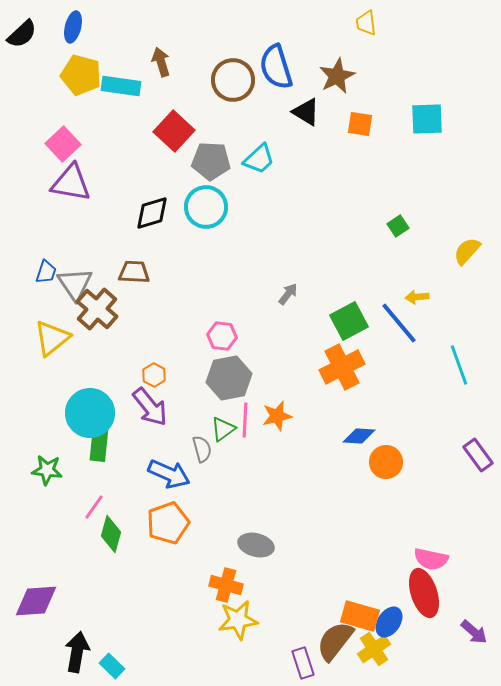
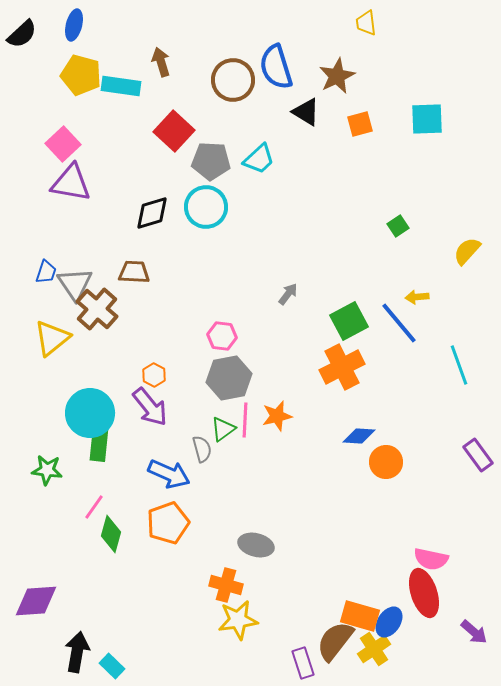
blue ellipse at (73, 27): moved 1 px right, 2 px up
orange square at (360, 124): rotated 24 degrees counterclockwise
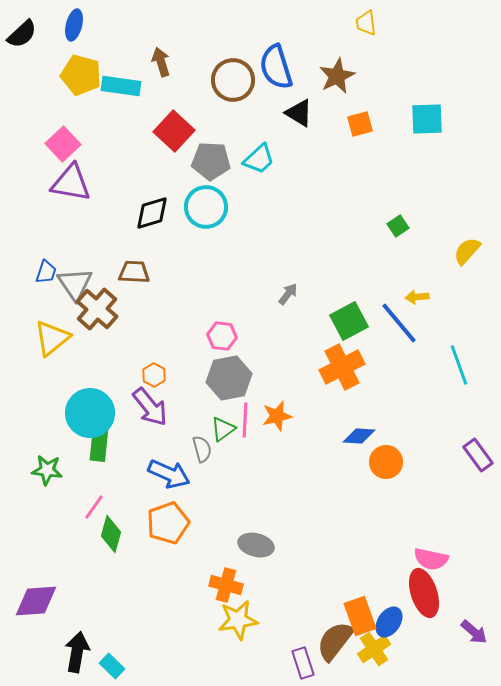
black triangle at (306, 112): moved 7 px left, 1 px down
orange rectangle at (360, 616): rotated 54 degrees clockwise
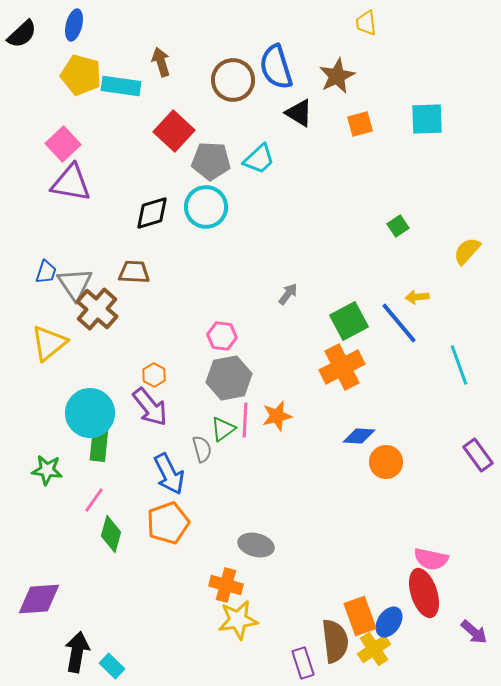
yellow triangle at (52, 338): moved 3 px left, 5 px down
blue arrow at (169, 474): rotated 39 degrees clockwise
pink line at (94, 507): moved 7 px up
purple diamond at (36, 601): moved 3 px right, 2 px up
brown semicircle at (335, 641): rotated 135 degrees clockwise
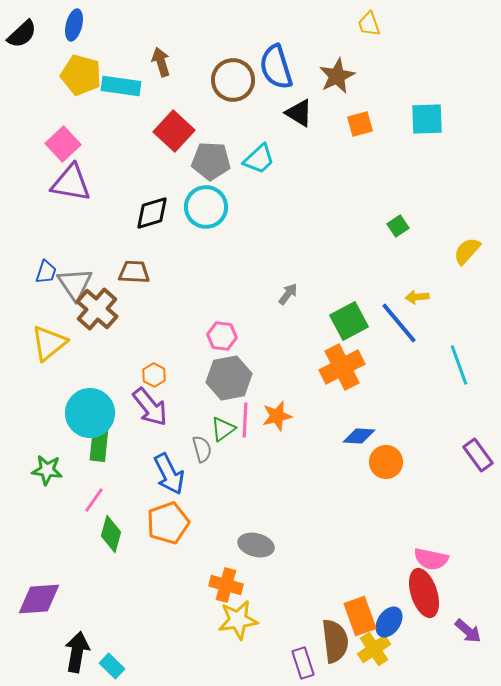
yellow trapezoid at (366, 23): moved 3 px right, 1 px down; rotated 12 degrees counterclockwise
purple arrow at (474, 632): moved 6 px left, 1 px up
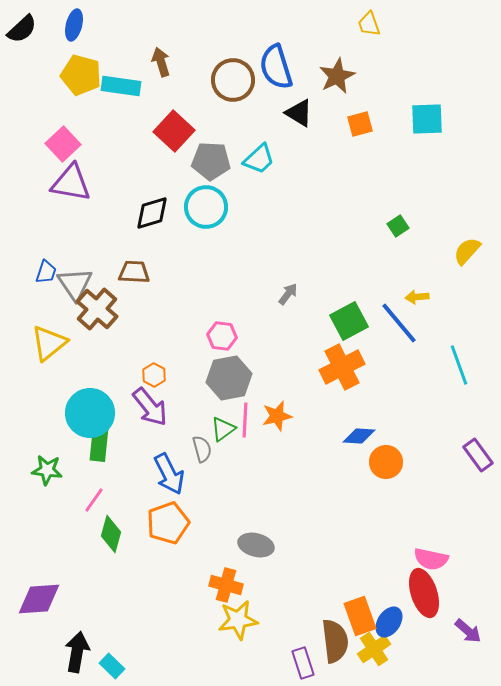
black semicircle at (22, 34): moved 5 px up
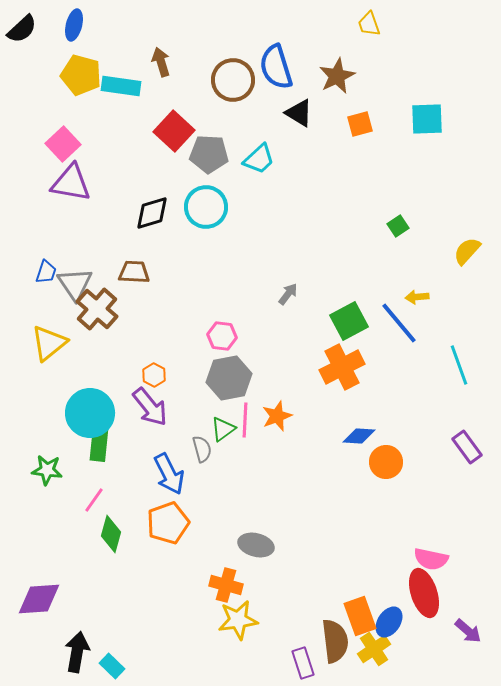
gray pentagon at (211, 161): moved 2 px left, 7 px up
orange star at (277, 416): rotated 8 degrees counterclockwise
purple rectangle at (478, 455): moved 11 px left, 8 px up
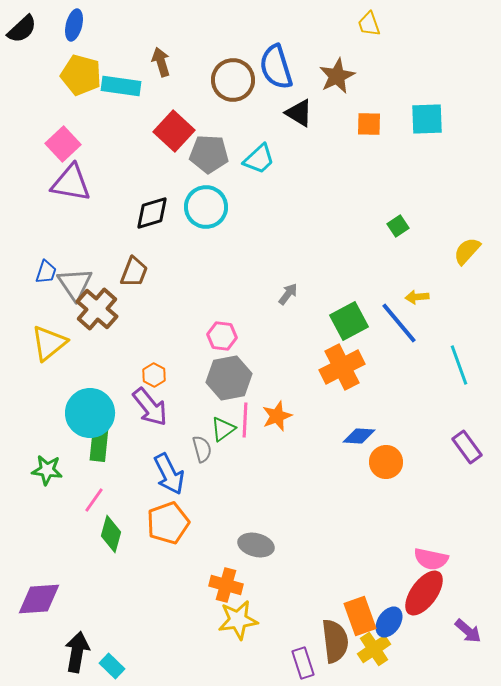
orange square at (360, 124): moved 9 px right; rotated 16 degrees clockwise
brown trapezoid at (134, 272): rotated 108 degrees clockwise
red ellipse at (424, 593): rotated 54 degrees clockwise
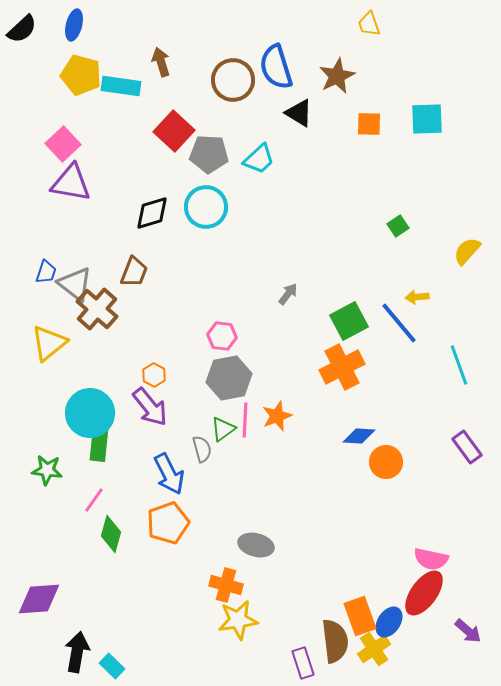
gray triangle at (75, 284): rotated 18 degrees counterclockwise
